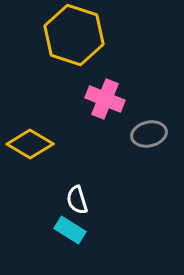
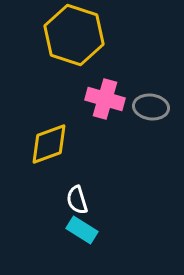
pink cross: rotated 6 degrees counterclockwise
gray ellipse: moved 2 px right, 27 px up; rotated 20 degrees clockwise
yellow diamond: moved 19 px right; rotated 51 degrees counterclockwise
cyan rectangle: moved 12 px right
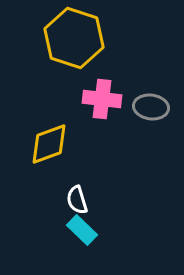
yellow hexagon: moved 3 px down
pink cross: moved 3 px left; rotated 9 degrees counterclockwise
cyan rectangle: rotated 12 degrees clockwise
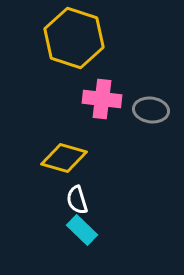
gray ellipse: moved 3 px down
yellow diamond: moved 15 px right, 14 px down; rotated 36 degrees clockwise
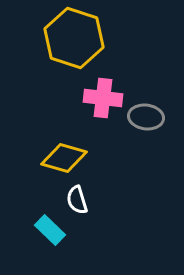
pink cross: moved 1 px right, 1 px up
gray ellipse: moved 5 px left, 7 px down
cyan rectangle: moved 32 px left
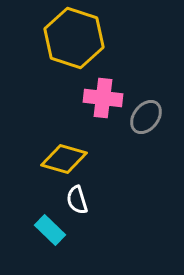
gray ellipse: rotated 60 degrees counterclockwise
yellow diamond: moved 1 px down
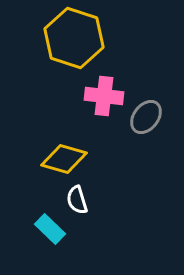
pink cross: moved 1 px right, 2 px up
cyan rectangle: moved 1 px up
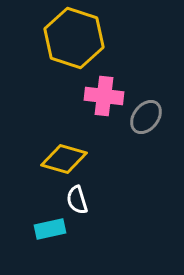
cyan rectangle: rotated 56 degrees counterclockwise
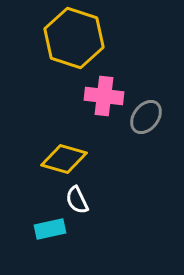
white semicircle: rotated 8 degrees counterclockwise
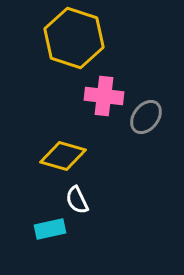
yellow diamond: moved 1 px left, 3 px up
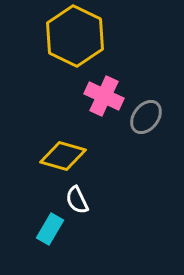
yellow hexagon: moved 1 px right, 2 px up; rotated 8 degrees clockwise
pink cross: rotated 18 degrees clockwise
cyan rectangle: rotated 48 degrees counterclockwise
